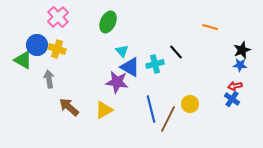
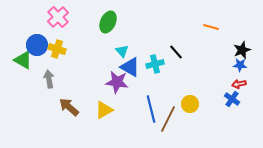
orange line: moved 1 px right
red arrow: moved 4 px right, 2 px up
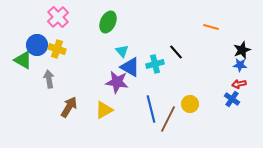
brown arrow: rotated 80 degrees clockwise
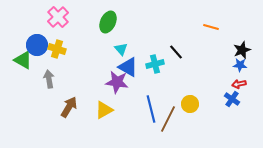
cyan triangle: moved 1 px left, 2 px up
blue triangle: moved 2 px left
